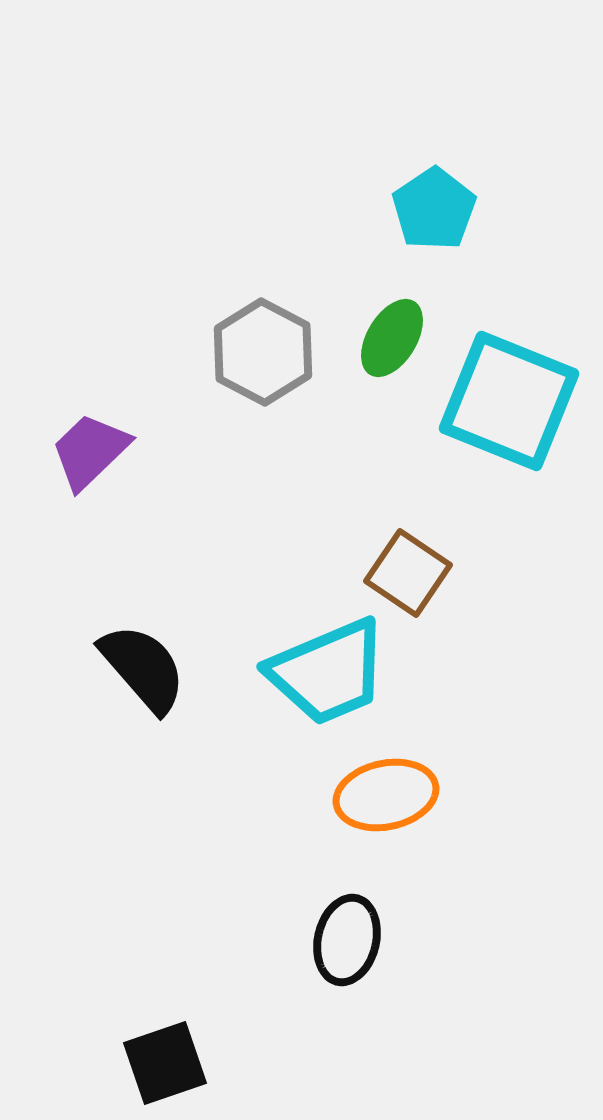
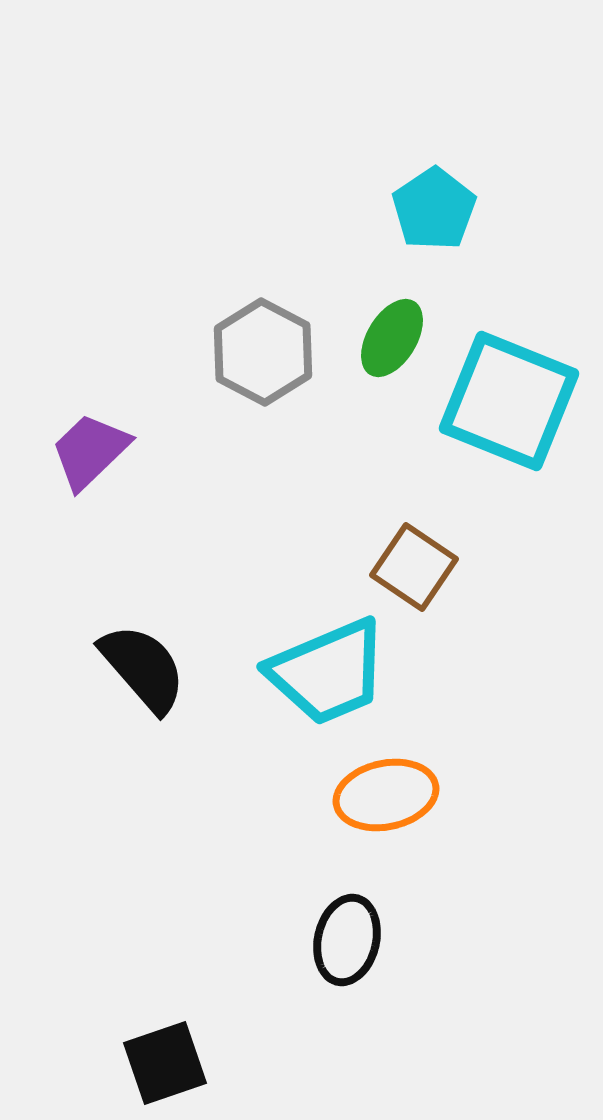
brown square: moved 6 px right, 6 px up
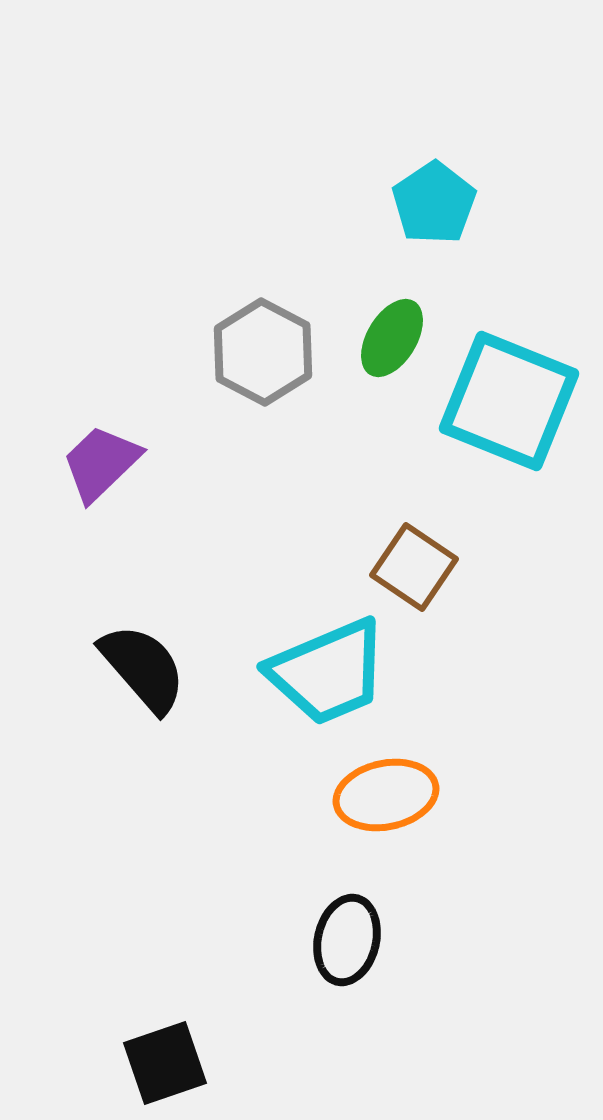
cyan pentagon: moved 6 px up
purple trapezoid: moved 11 px right, 12 px down
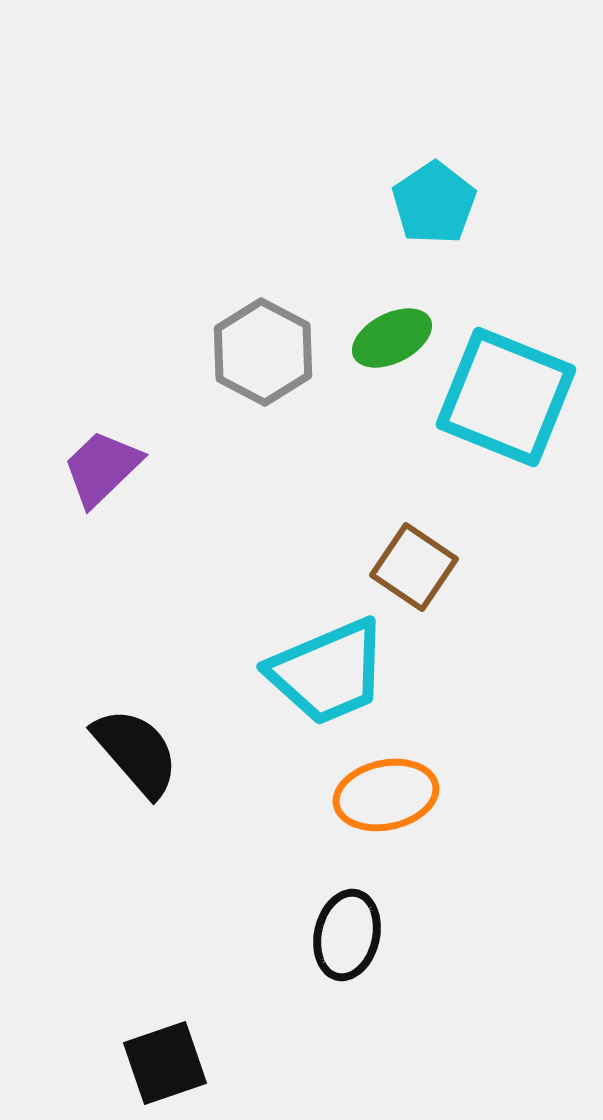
green ellipse: rotated 32 degrees clockwise
cyan square: moved 3 px left, 4 px up
purple trapezoid: moved 1 px right, 5 px down
black semicircle: moved 7 px left, 84 px down
black ellipse: moved 5 px up
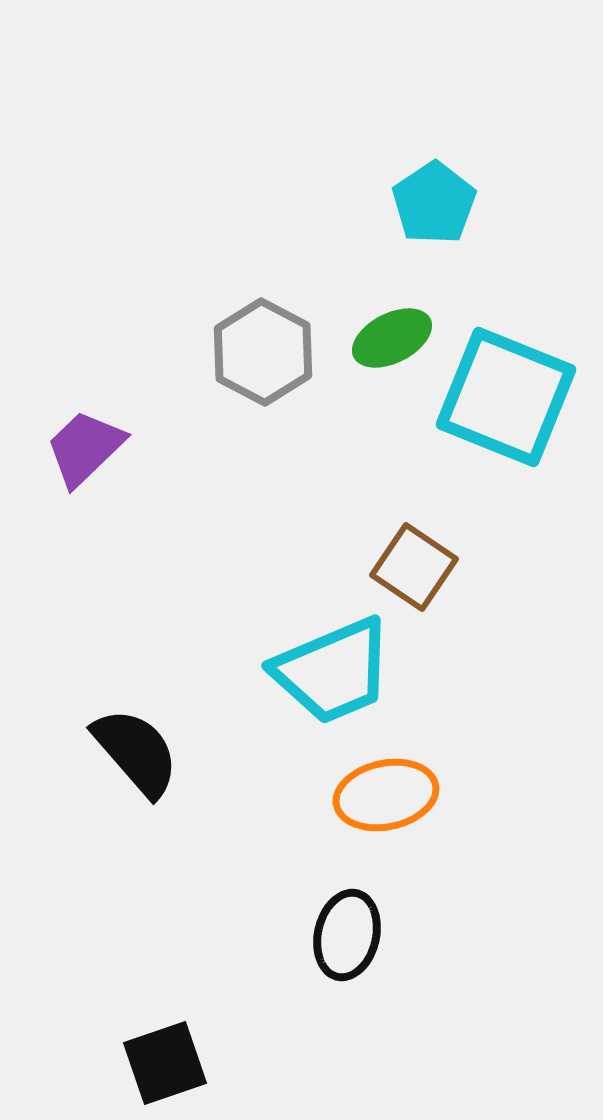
purple trapezoid: moved 17 px left, 20 px up
cyan trapezoid: moved 5 px right, 1 px up
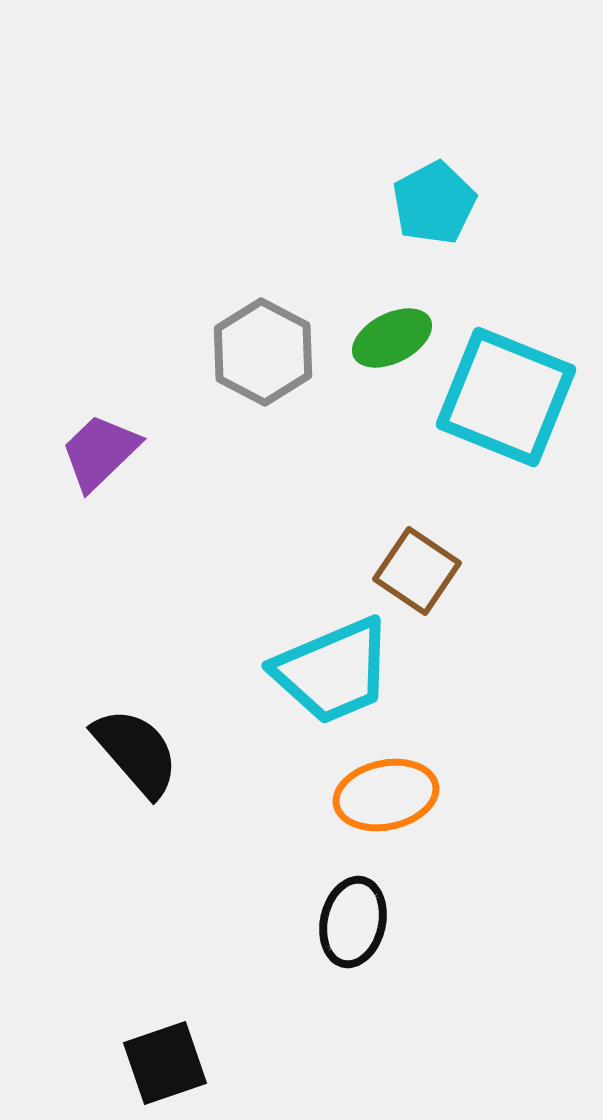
cyan pentagon: rotated 6 degrees clockwise
purple trapezoid: moved 15 px right, 4 px down
brown square: moved 3 px right, 4 px down
black ellipse: moved 6 px right, 13 px up
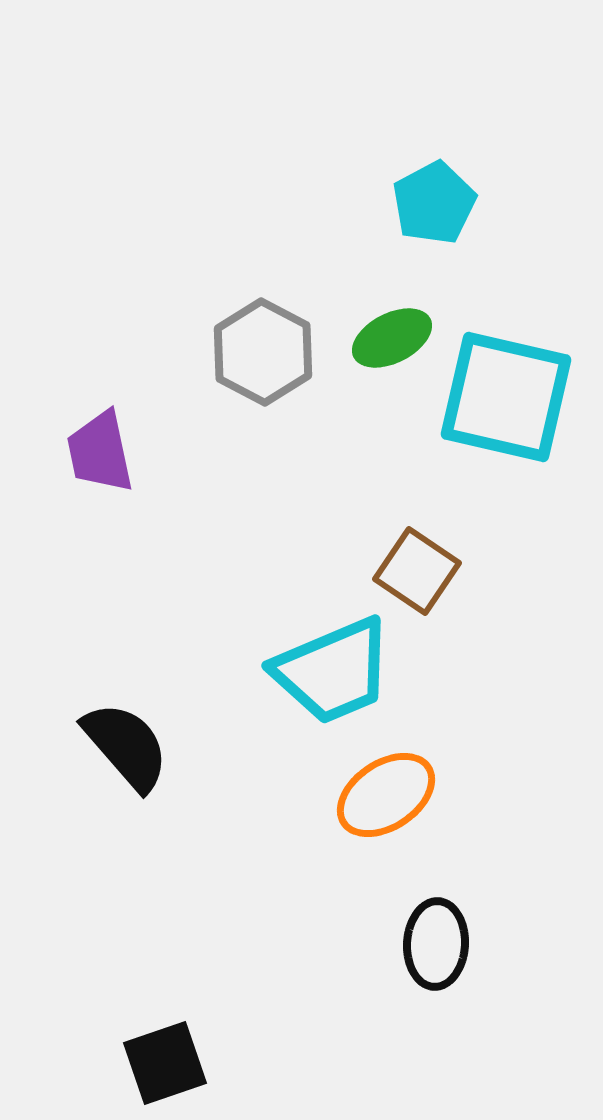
cyan square: rotated 9 degrees counterclockwise
purple trapezoid: rotated 58 degrees counterclockwise
black semicircle: moved 10 px left, 6 px up
orange ellipse: rotated 22 degrees counterclockwise
black ellipse: moved 83 px right, 22 px down; rotated 10 degrees counterclockwise
